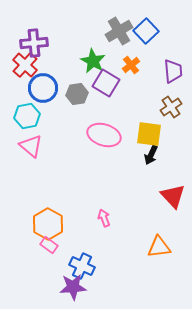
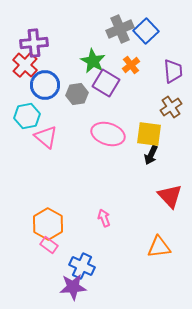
gray cross: moved 1 px right, 2 px up; rotated 8 degrees clockwise
blue circle: moved 2 px right, 3 px up
pink ellipse: moved 4 px right, 1 px up
pink triangle: moved 15 px right, 9 px up
red triangle: moved 3 px left
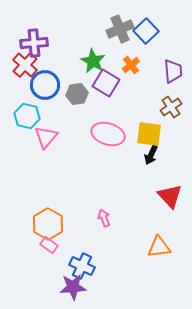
cyan hexagon: rotated 25 degrees clockwise
pink triangle: rotated 30 degrees clockwise
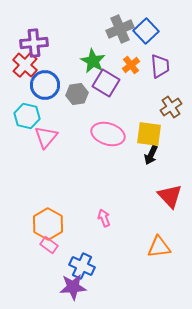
purple trapezoid: moved 13 px left, 5 px up
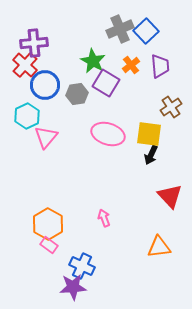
cyan hexagon: rotated 20 degrees clockwise
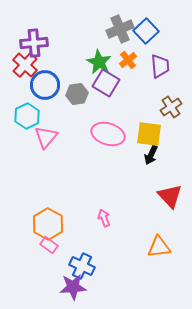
green star: moved 6 px right, 1 px down
orange cross: moved 3 px left, 5 px up
